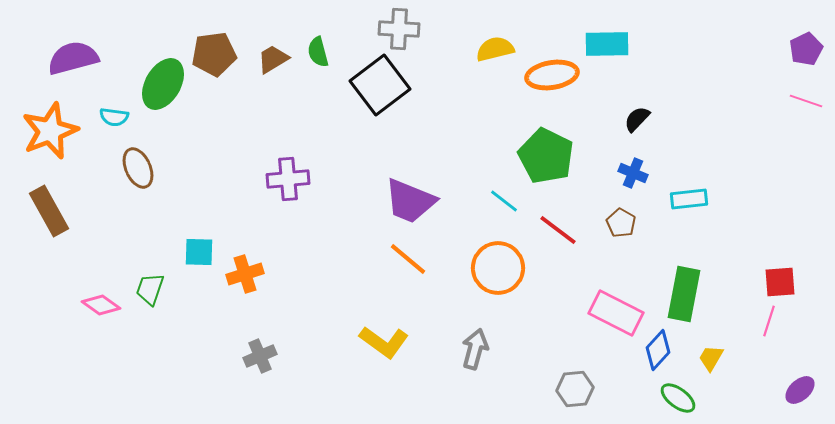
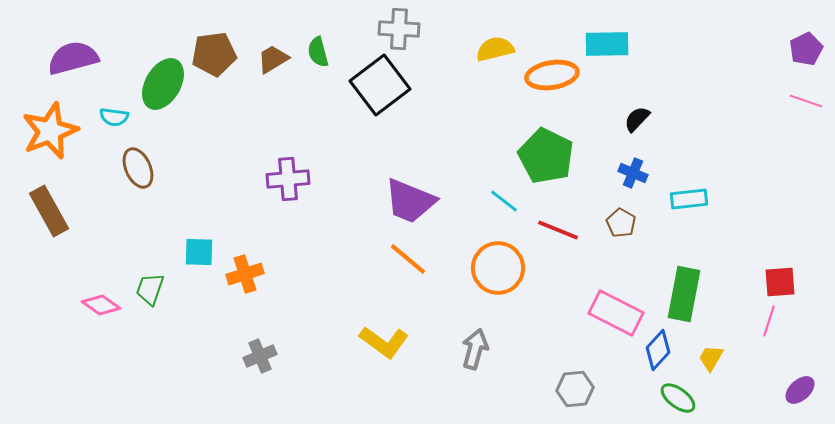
red line at (558, 230): rotated 15 degrees counterclockwise
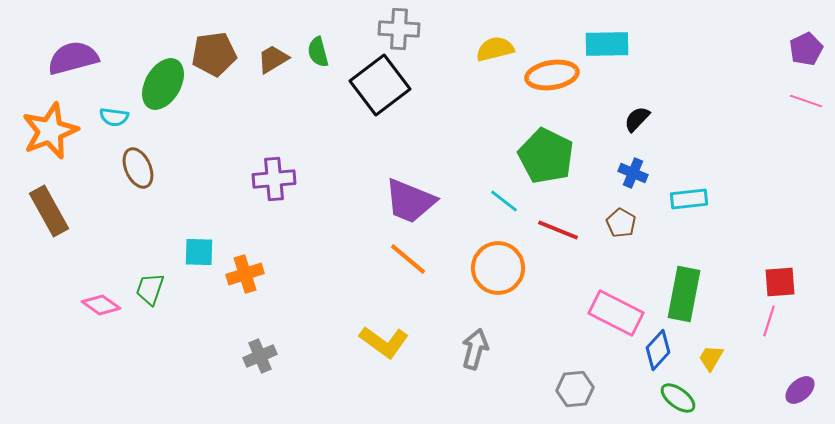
purple cross at (288, 179): moved 14 px left
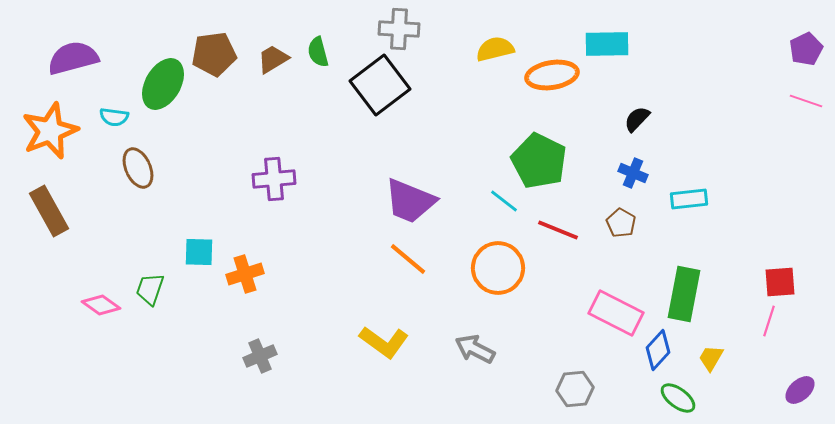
green pentagon at (546, 156): moved 7 px left, 5 px down
gray arrow at (475, 349): rotated 78 degrees counterclockwise
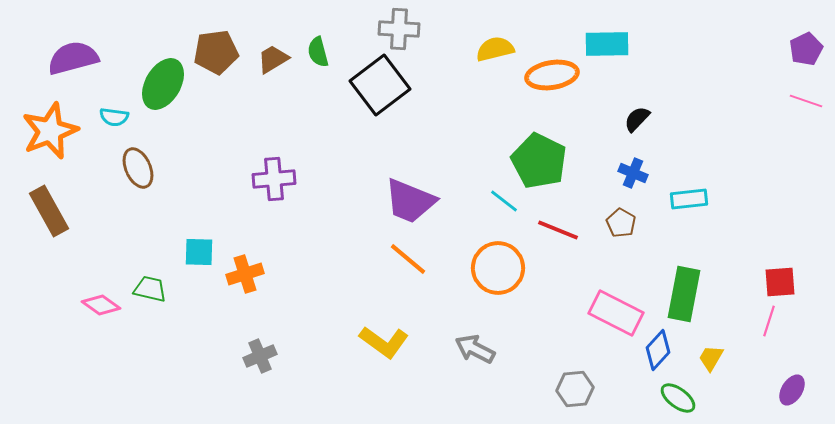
brown pentagon at (214, 54): moved 2 px right, 2 px up
green trapezoid at (150, 289): rotated 84 degrees clockwise
purple ellipse at (800, 390): moved 8 px left; rotated 16 degrees counterclockwise
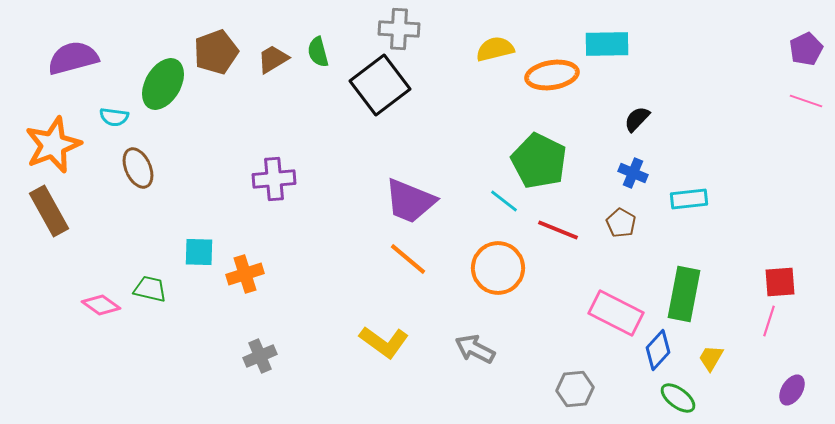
brown pentagon at (216, 52): rotated 12 degrees counterclockwise
orange star at (50, 131): moved 3 px right, 14 px down
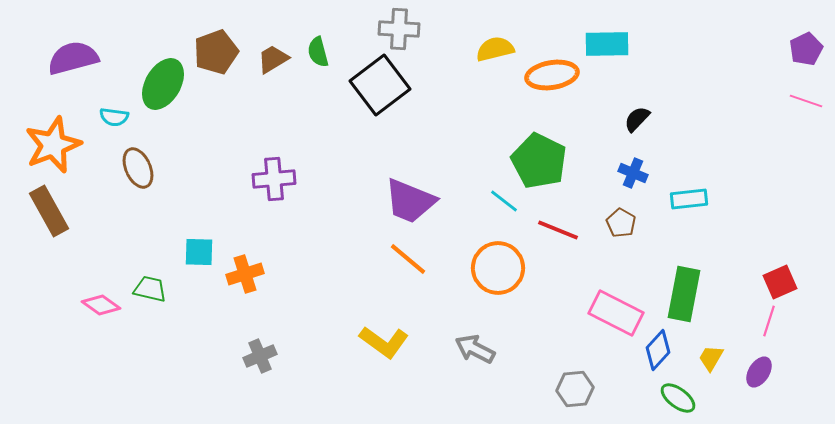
red square at (780, 282): rotated 20 degrees counterclockwise
purple ellipse at (792, 390): moved 33 px left, 18 px up
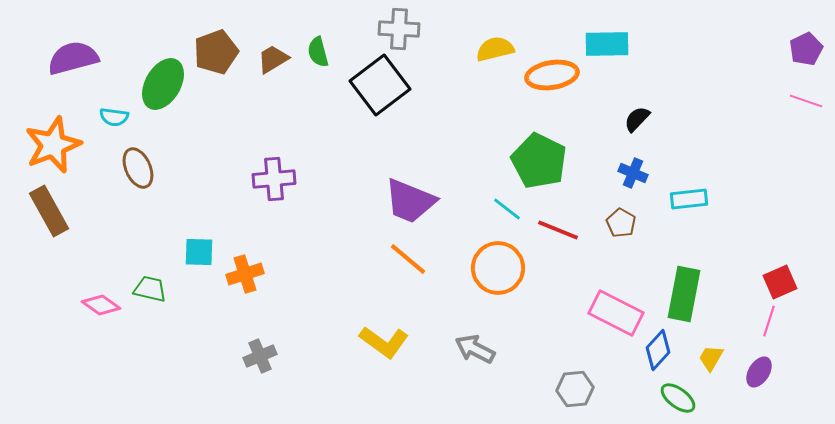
cyan line at (504, 201): moved 3 px right, 8 px down
